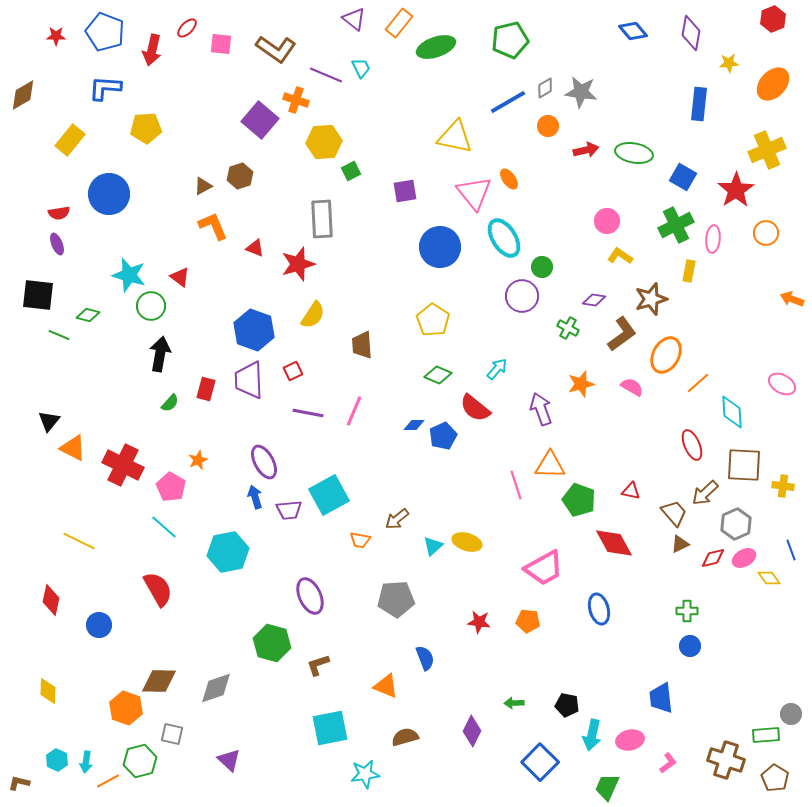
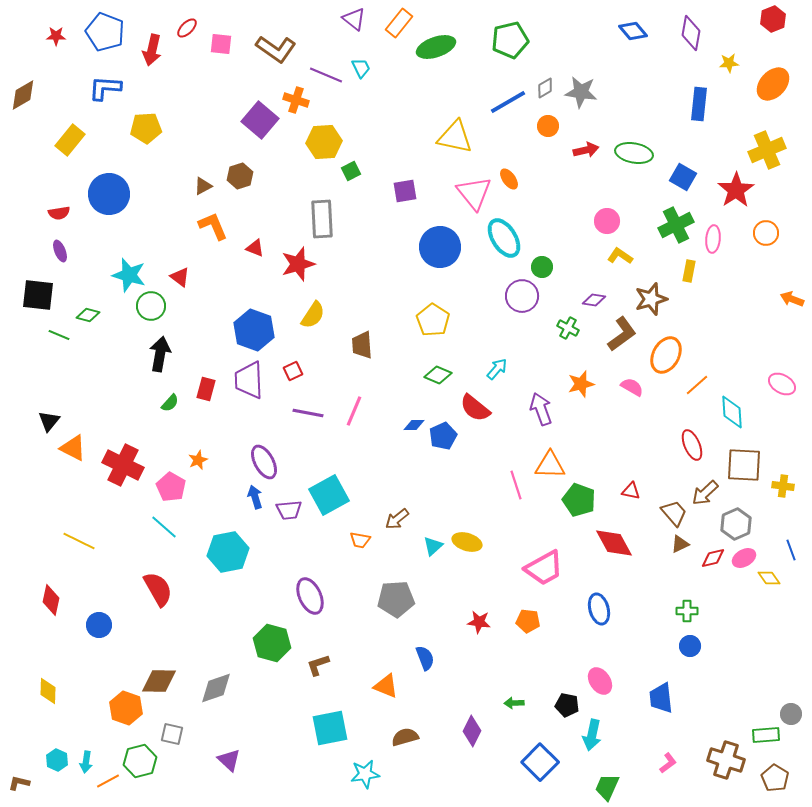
purple ellipse at (57, 244): moved 3 px right, 7 px down
orange line at (698, 383): moved 1 px left, 2 px down
pink ellipse at (630, 740): moved 30 px left, 59 px up; rotated 68 degrees clockwise
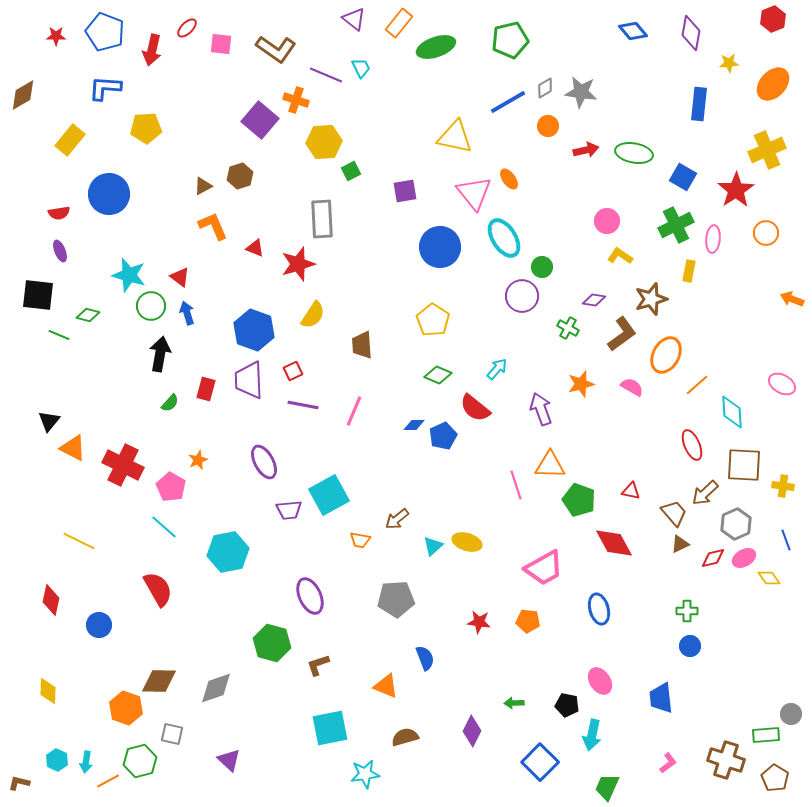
purple line at (308, 413): moved 5 px left, 8 px up
blue arrow at (255, 497): moved 68 px left, 184 px up
blue line at (791, 550): moved 5 px left, 10 px up
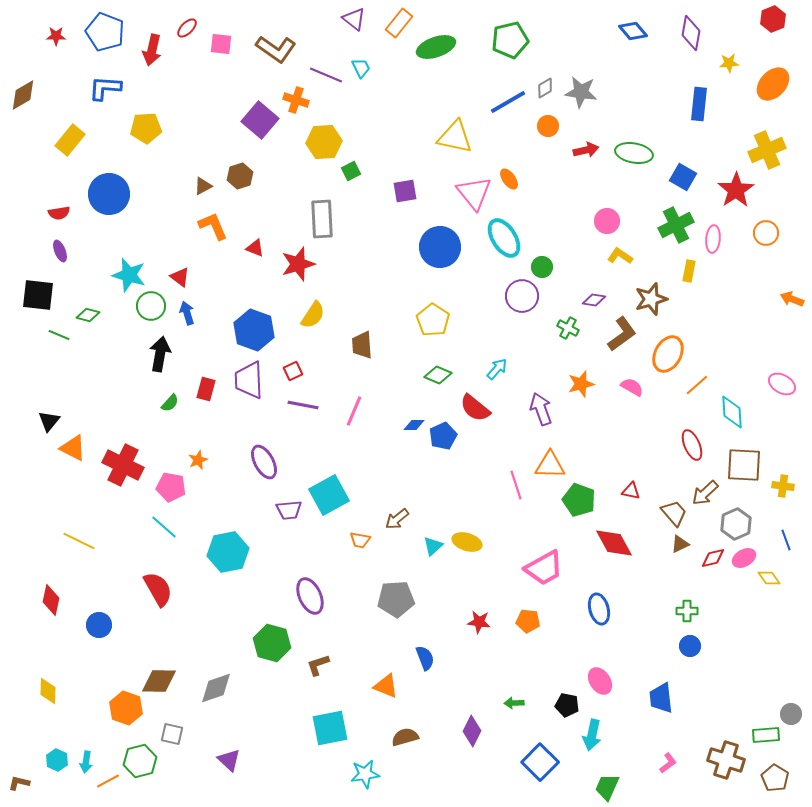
orange ellipse at (666, 355): moved 2 px right, 1 px up
pink pentagon at (171, 487): rotated 20 degrees counterclockwise
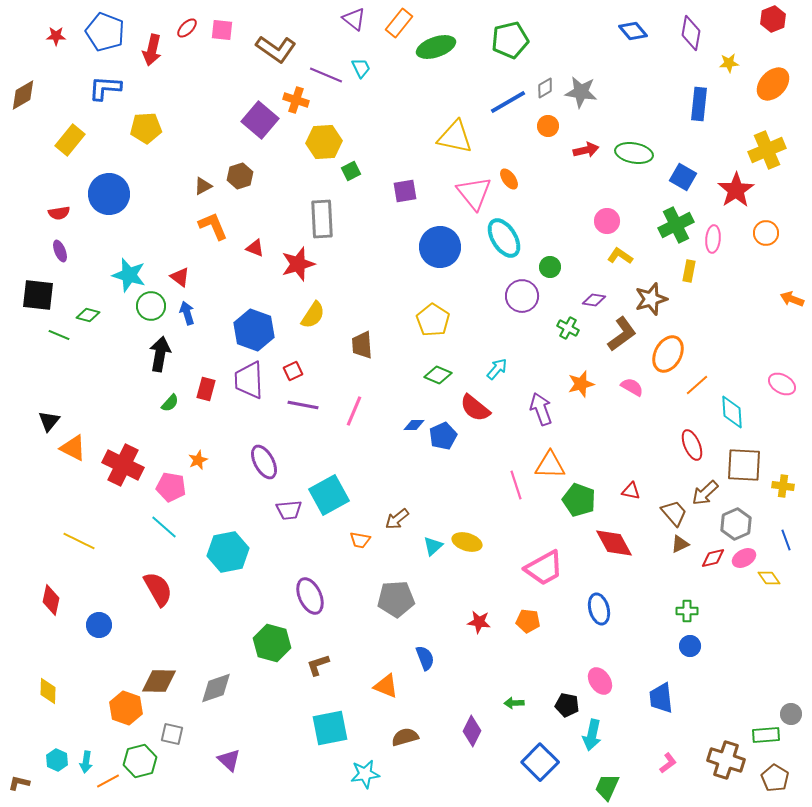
pink square at (221, 44): moved 1 px right, 14 px up
green circle at (542, 267): moved 8 px right
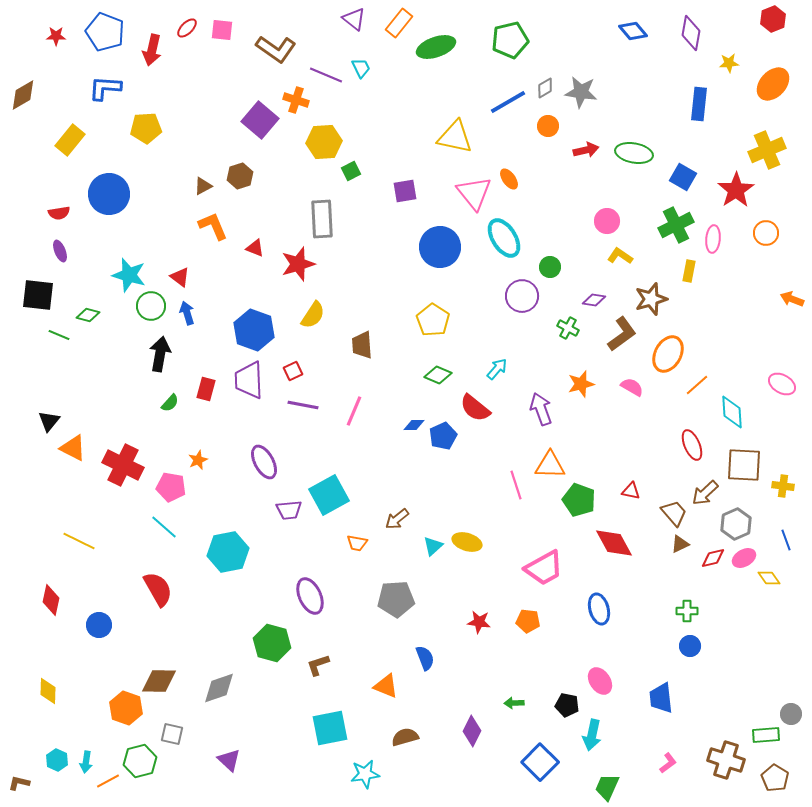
orange trapezoid at (360, 540): moved 3 px left, 3 px down
gray diamond at (216, 688): moved 3 px right
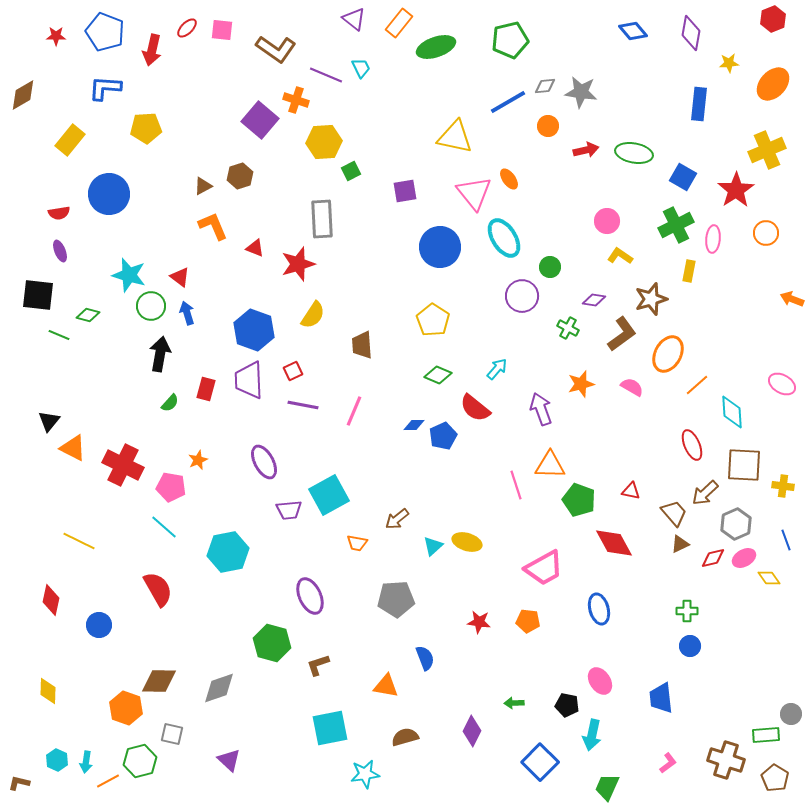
gray diamond at (545, 88): moved 2 px up; rotated 25 degrees clockwise
orange triangle at (386, 686): rotated 12 degrees counterclockwise
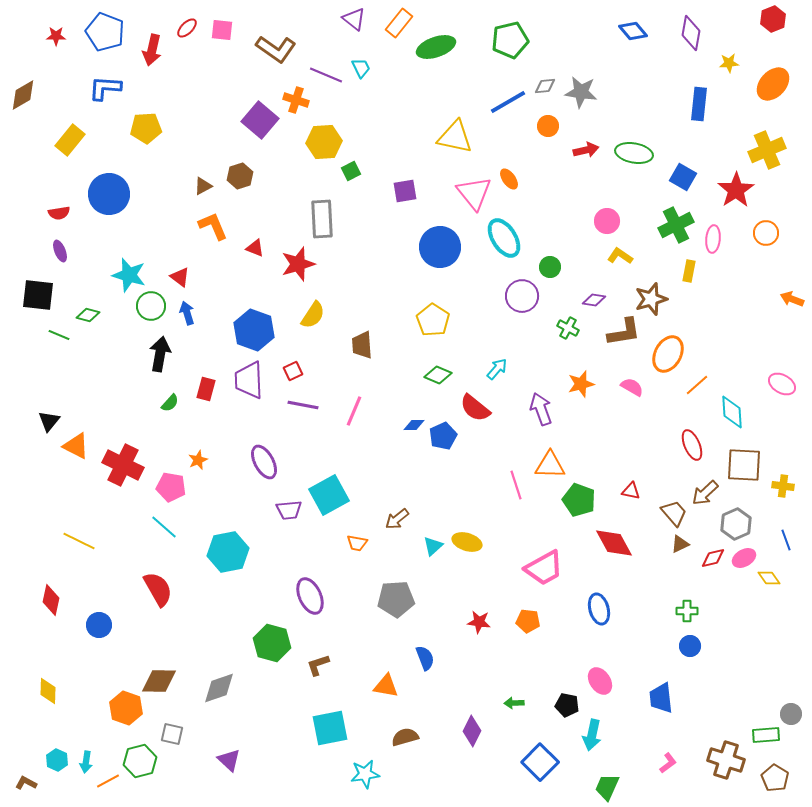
brown L-shape at (622, 334): moved 2 px right, 2 px up; rotated 27 degrees clockwise
orange triangle at (73, 448): moved 3 px right, 2 px up
brown L-shape at (19, 783): moved 7 px right; rotated 15 degrees clockwise
